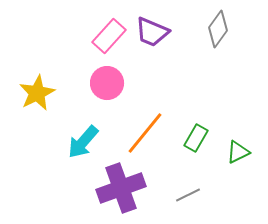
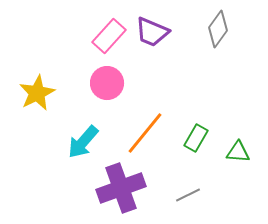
green triangle: rotated 30 degrees clockwise
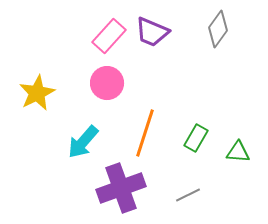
orange line: rotated 21 degrees counterclockwise
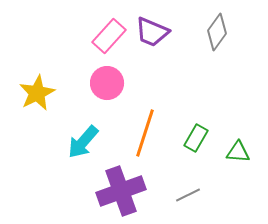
gray diamond: moved 1 px left, 3 px down
purple cross: moved 3 px down
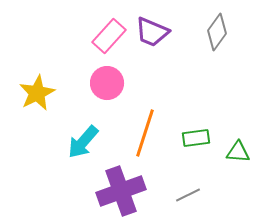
green rectangle: rotated 52 degrees clockwise
